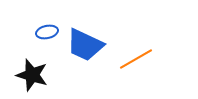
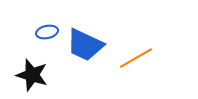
orange line: moved 1 px up
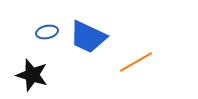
blue trapezoid: moved 3 px right, 8 px up
orange line: moved 4 px down
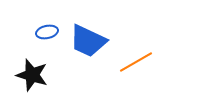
blue trapezoid: moved 4 px down
